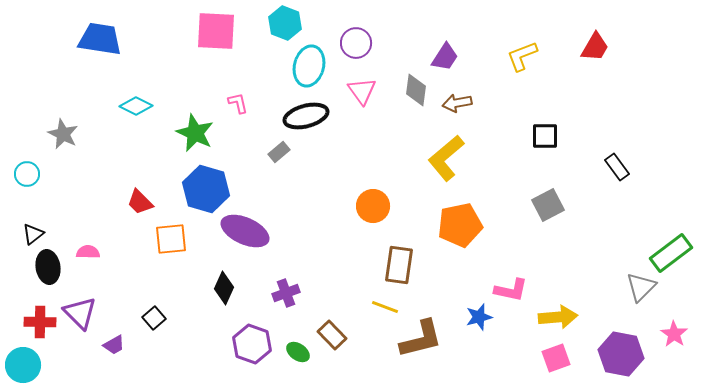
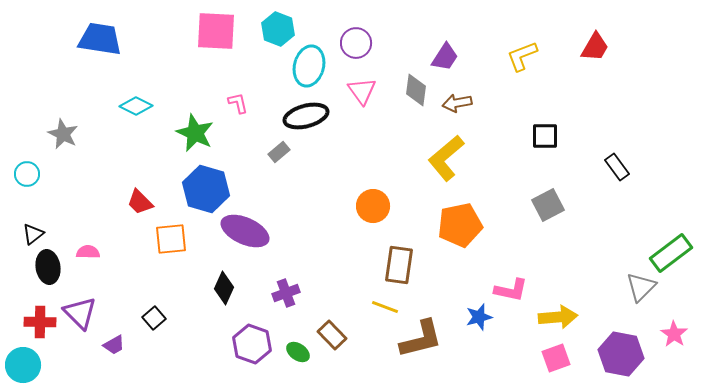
cyan hexagon at (285, 23): moved 7 px left, 6 px down
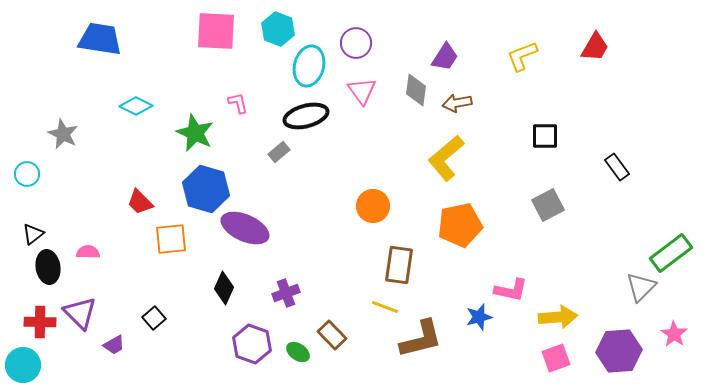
purple ellipse at (245, 231): moved 3 px up
purple hexagon at (621, 354): moved 2 px left, 3 px up; rotated 15 degrees counterclockwise
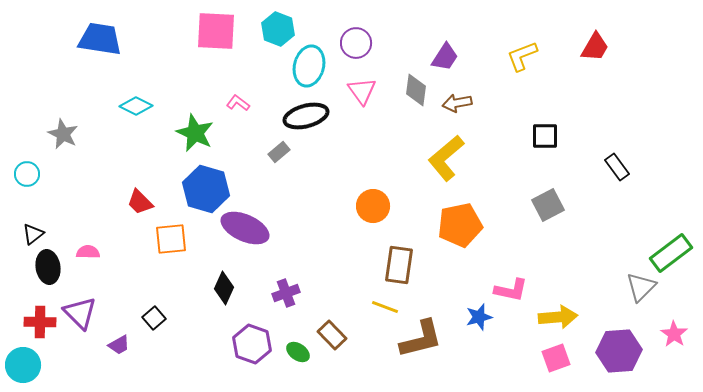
pink L-shape at (238, 103): rotated 40 degrees counterclockwise
purple trapezoid at (114, 345): moved 5 px right
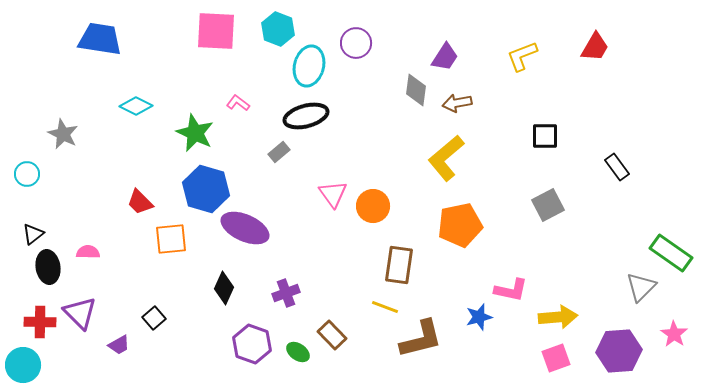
pink triangle at (362, 91): moved 29 px left, 103 px down
green rectangle at (671, 253): rotated 72 degrees clockwise
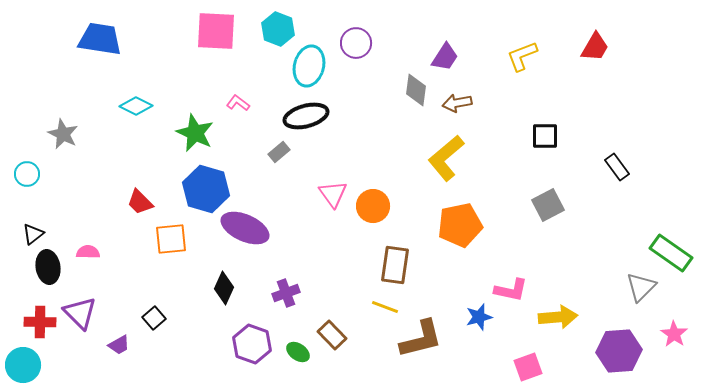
brown rectangle at (399, 265): moved 4 px left
pink square at (556, 358): moved 28 px left, 9 px down
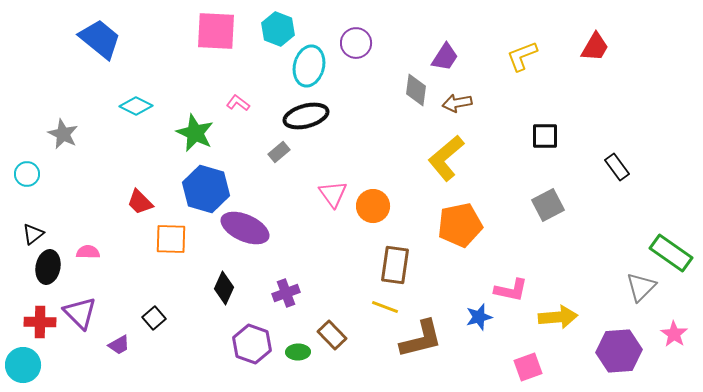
blue trapezoid at (100, 39): rotated 30 degrees clockwise
orange square at (171, 239): rotated 8 degrees clockwise
black ellipse at (48, 267): rotated 20 degrees clockwise
green ellipse at (298, 352): rotated 35 degrees counterclockwise
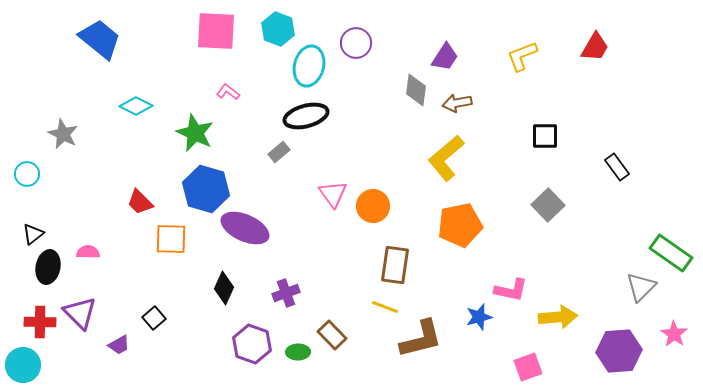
pink L-shape at (238, 103): moved 10 px left, 11 px up
gray square at (548, 205): rotated 16 degrees counterclockwise
